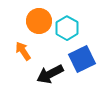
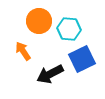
cyan hexagon: moved 2 px right, 1 px down; rotated 25 degrees counterclockwise
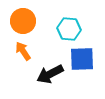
orange circle: moved 16 px left
blue square: rotated 24 degrees clockwise
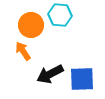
orange circle: moved 8 px right, 4 px down
cyan hexagon: moved 9 px left, 14 px up
blue square: moved 20 px down
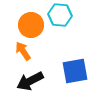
black arrow: moved 20 px left, 7 px down
blue square: moved 7 px left, 8 px up; rotated 8 degrees counterclockwise
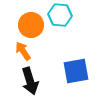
blue square: moved 1 px right
black arrow: rotated 80 degrees counterclockwise
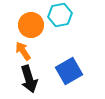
cyan hexagon: rotated 15 degrees counterclockwise
blue square: moved 7 px left; rotated 20 degrees counterclockwise
black arrow: moved 1 px left, 2 px up
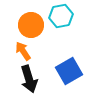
cyan hexagon: moved 1 px right, 1 px down
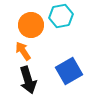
black arrow: moved 1 px left, 1 px down
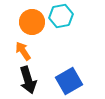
orange circle: moved 1 px right, 3 px up
blue square: moved 10 px down
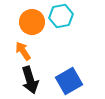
black arrow: moved 2 px right
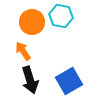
cyan hexagon: rotated 20 degrees clockwise
